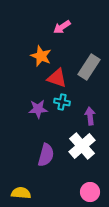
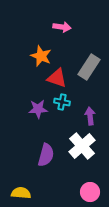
pink arrow: rotated 138 degrees counterclockwise
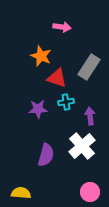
cyan cross: moved 4 px right; rotated 21 degrees counterclockwise
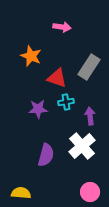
orange star: moved 10 px left
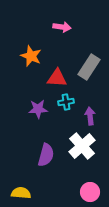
red triangle: rotated 15 degrees counterclockwise
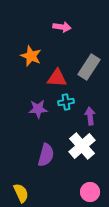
yellow semicircle: rotated 60 degrees clockwise
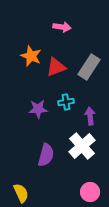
red triangle: moved 1 px left, 11 px up; rotated 25 degrees counterclockwise
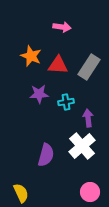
red triangle: moved 2 px right, 2 px up; rotated 25 degrees clockwise
purple star: moved 1 px right, 15 px up
purple arrow: moved 2 px left, 2 px down
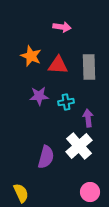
gray rectangle: rotated 35 degrees counterclockwise
purple star: moved 2 px down
white cross: moved 3 px left
purple semicircle: moved 2 px down
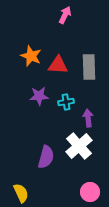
pink arrow: moved 3 px right, 12 px up; rotated 72 degrees counterclockwise
